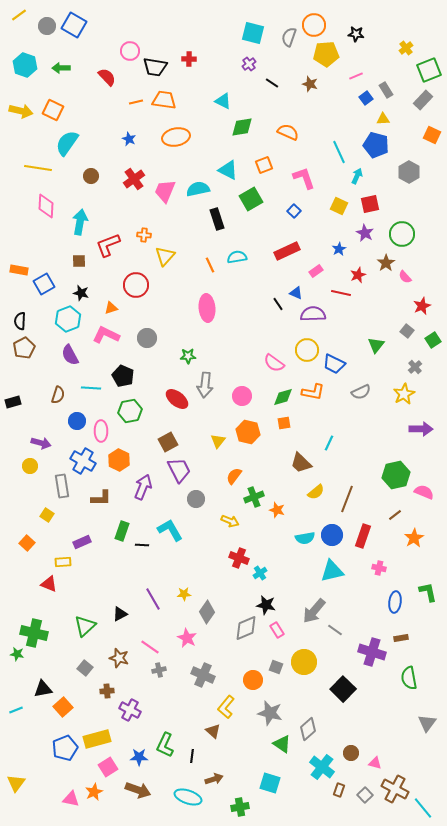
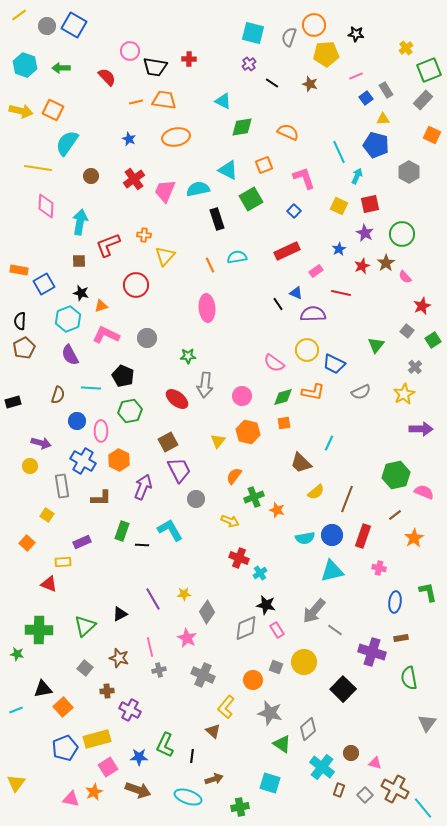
red star at (358, 275): moved 4 px right, 9 px up
orange triangle at (111, 308): moved 10 px left, 2 px up
green cross at (34, 633): moved 5 px right, 3 px up; rotated 12 degrees counterclockwise
pink line at (150, 647): rotated 42 degrees clockwise
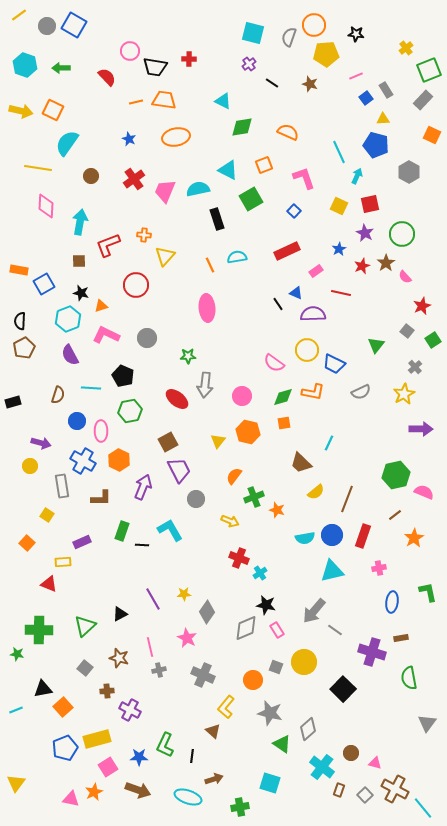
pink cross at (379, 568): rotated 24 degrees counterclockwise
blue ellipse at (395, 602): moved 3 px left
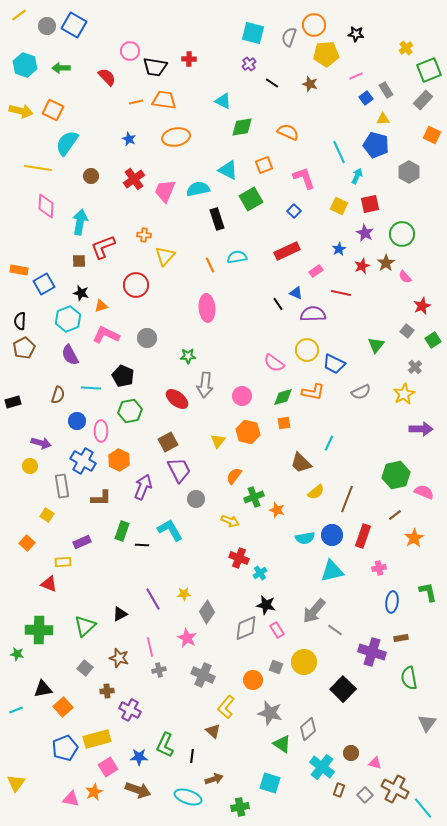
red L-shape at (108, 245): moved 5 px left, 2 px down
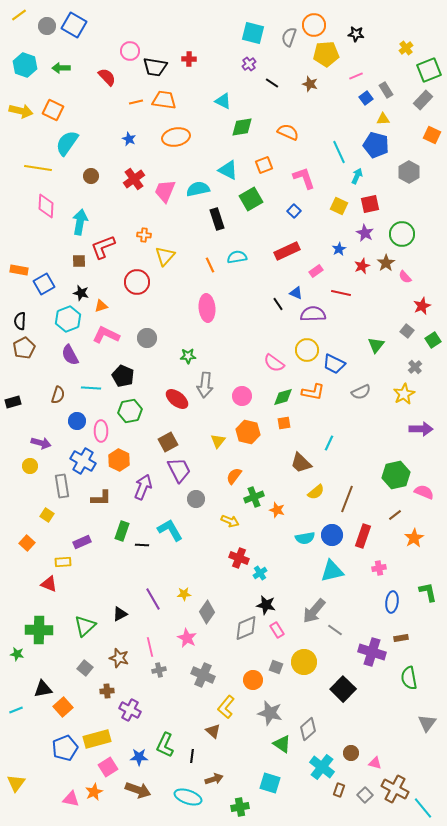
red circle at (136, 285): moved 1 px right, 3 px up
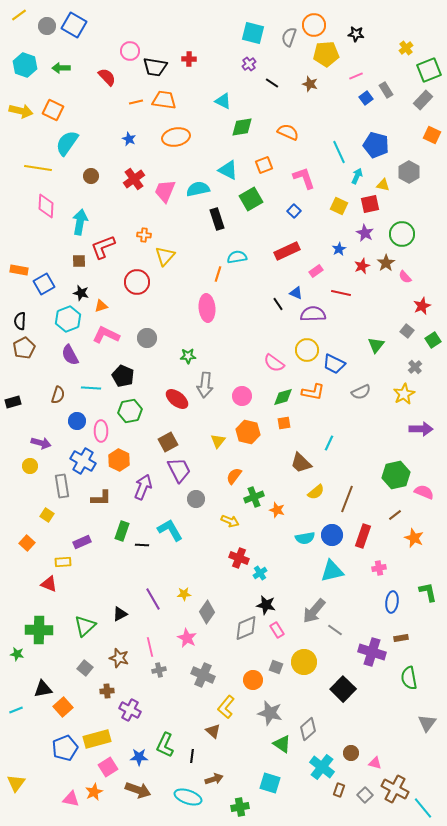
yellow triangle at (383, 119): moved 66 px down; rotated 16 degrees clockwise
orange line at (210, 265): moved 8 px right, 9 px down; rotated 42 degrees clockwise
orange star at (414, 538): rotated 18 degrees counterclockwise
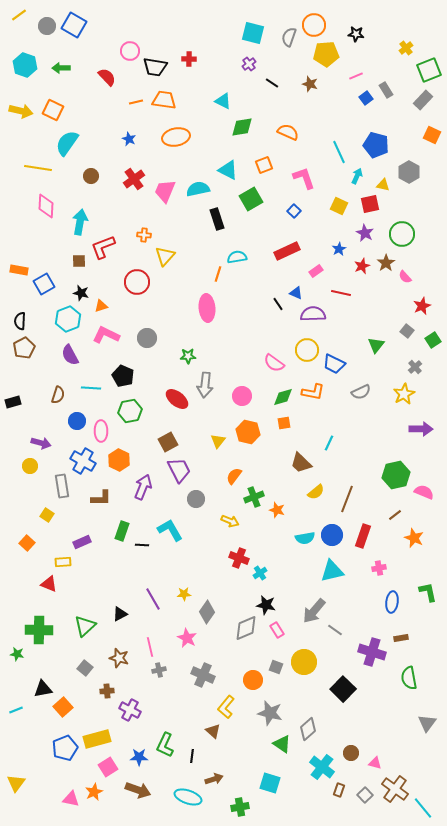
brown cross at (395, 789): rotated 8 degrees clockwise
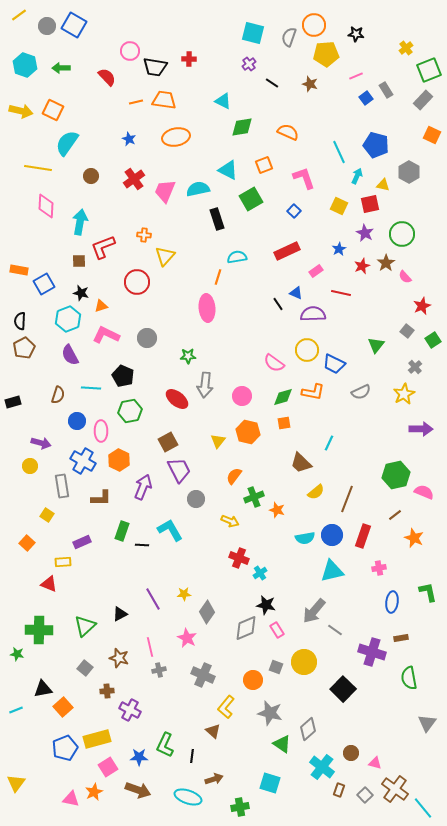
orange line at (218, 274): moved 3 px down
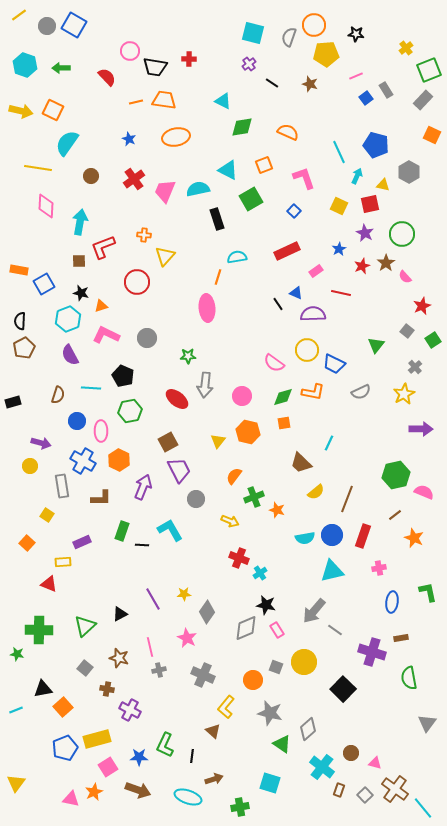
brown cross at (107, 691): moved 2 px up; rotated 16 degrees clockwise
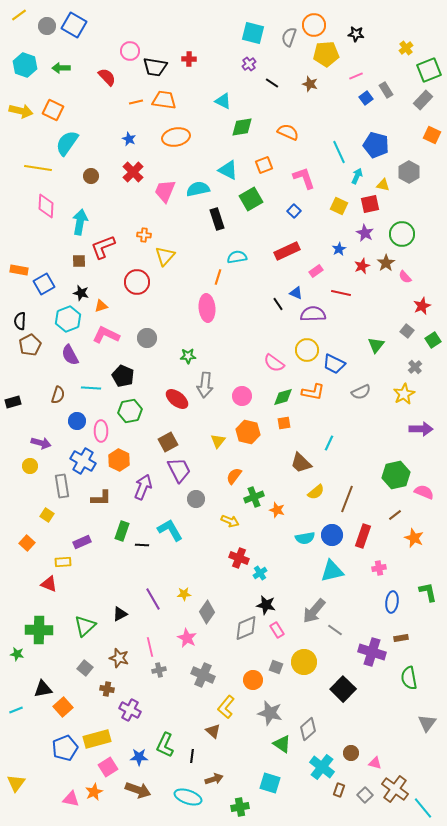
red cross at (134, 179): moved 1 px left, 7 px up; rotated 10 degrees counterclockwise
brown pentagon at (24, 348): moved 6 px right, 3 px up
